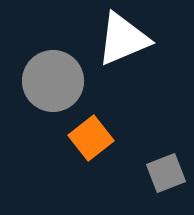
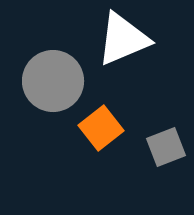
orange square: moved 10 px right, 10 px up
gray square: moved 26 px up
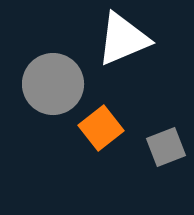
gray circle: moved 3 px down
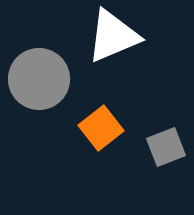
white triangle: moved 10 px left, 3 px up
gray circle: moved 14 px left, 5 px up
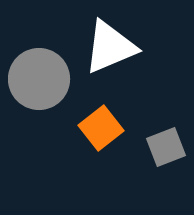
white triangle: moved 3 px left, 11 px down
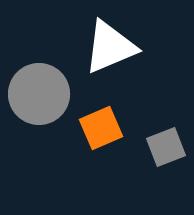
gray circle: moved 15 px down
orange square: rotated 15 degrees clockwise
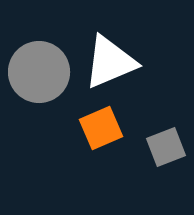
white triangle: moved 15 px down
gray circle: moved 22 px up
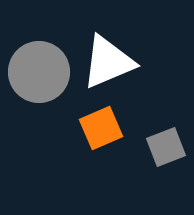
white triangle: moved 2 px left
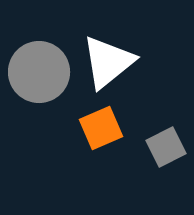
white triangle: rotated 16 degrees counterclockwise
gray square: rotated 6 degrees counterclockwise
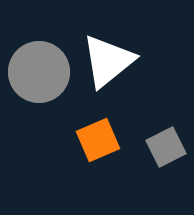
white triangle: moved 1 px up
orange square: moved 3 px left, 12 px down
